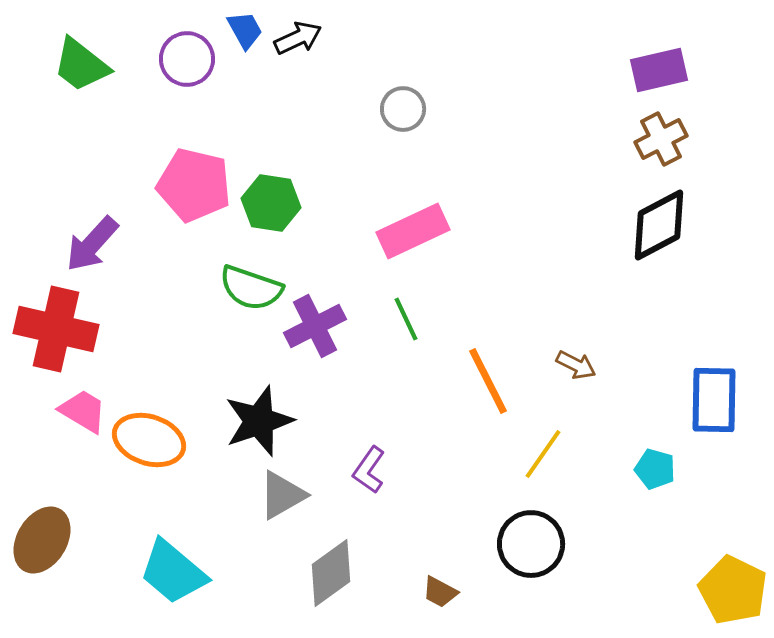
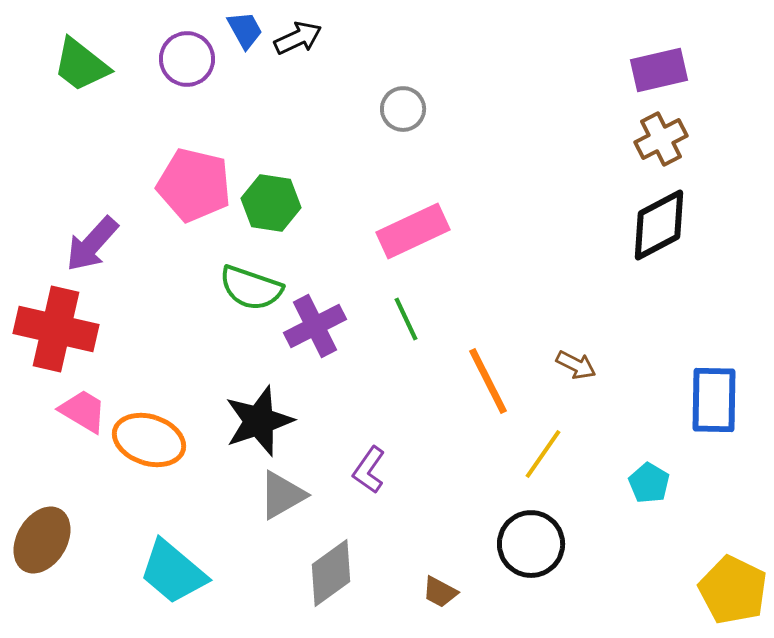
cyan pentagon: moved 6 px left, 14 px down; rotated 15 degrees clockwise
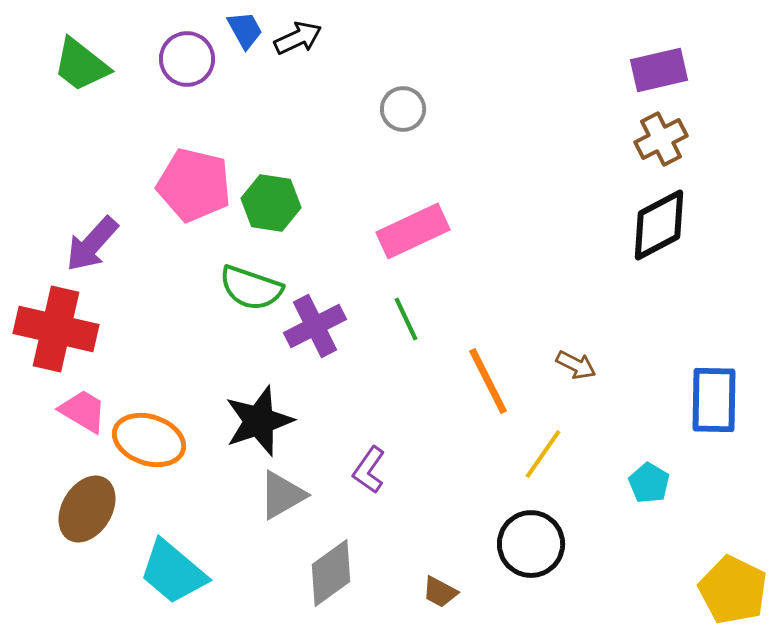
brown ellipse: moved 45 px right, 31 px up
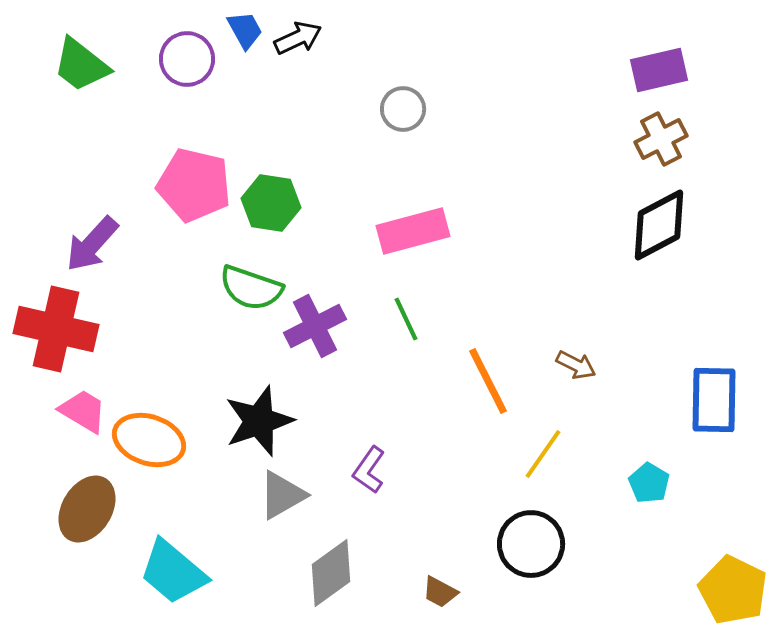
pink rectangle: rotated 10 degrees clockwise
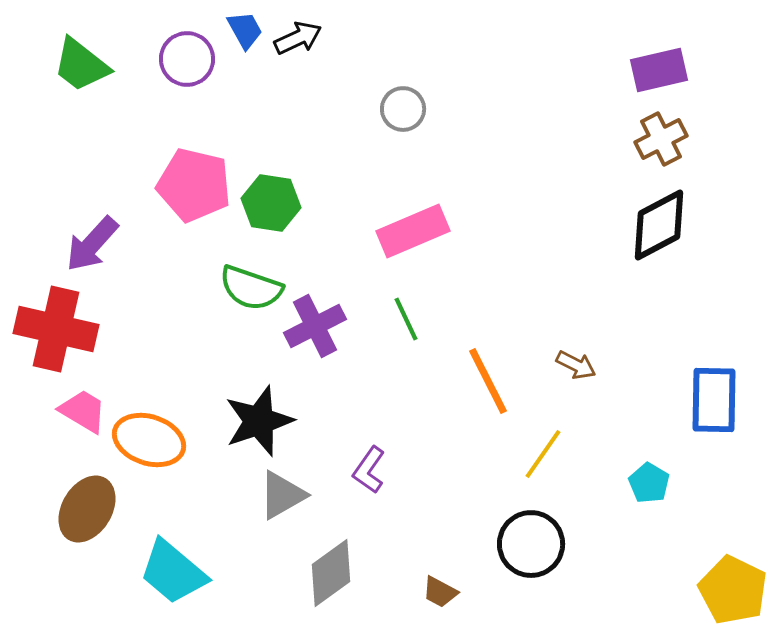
pink rectangle: rotated 8 degrees counterclockwise
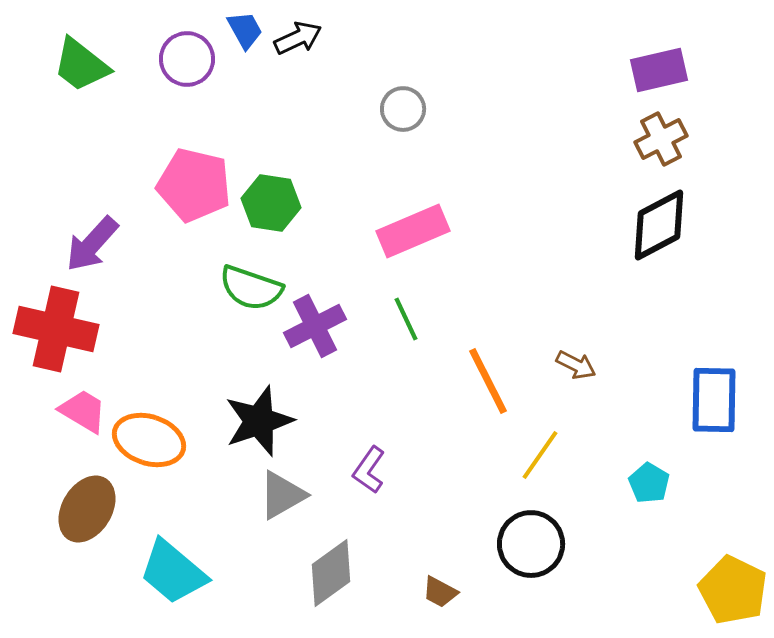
yellow line: moved 3 px left, 1 px down
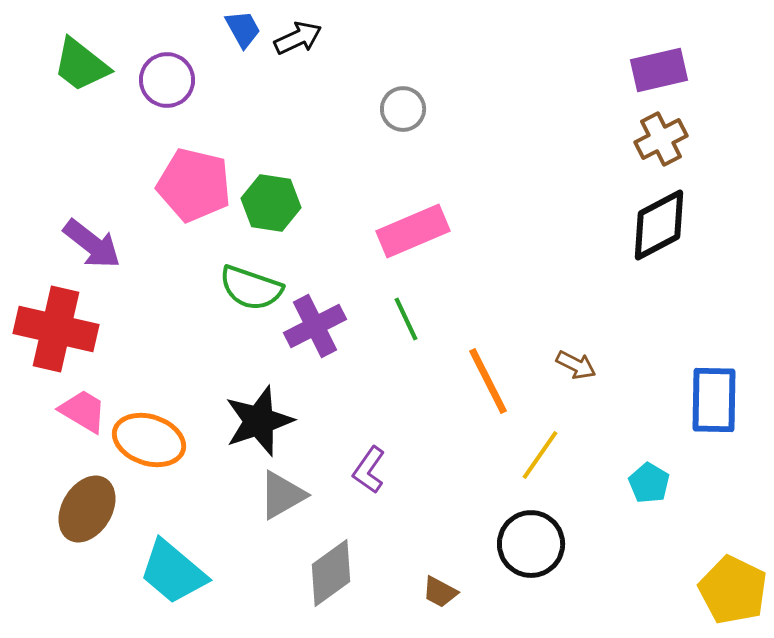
blue trapezoid: moved 2 px left, 1 px up
purple circle: moved 20 px left, 21 px down
purple arrow: rotated 94 degrees counterclockwise
